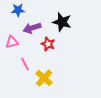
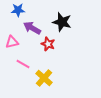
purple arrow: rotated 48 degrees clockwise
pink line: moved 2 px left; rotated 32 degrees counterclockwise
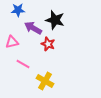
black star: moved 7 px left, 2 px up
purple arrow: moved 1 px right
yellow cross: moved 1 px right, 3 px down; rotated 12 degrees counterclockwise
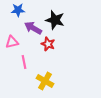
pink line: moved 1 px right, 2 px up; rotated 48 degrees clockwise
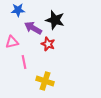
yellow cross: rotated 12 degrees counterclockwise
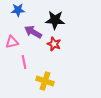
black star: rotated 12 degrees counterclockwise
purple arrow: moved 4 px down
red star: moved 6 px right
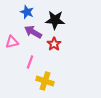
blue star: moved 9 px right, 2 px down; rotated 24 degrees clockwise
red star: rotated 16 degrees clockwise
pink line: moved 6 px right; rotated 32 degrees clockwise
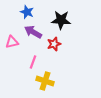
black star: moved 6 px right
red star: rotated 16 degrees clockwise
pink line: moved 3 px right
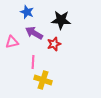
purple arrow: moved 1 px right, 1 px down
pink line: rotated 16 degrees counterclockwise
yellow cross: moved 2 px left, 1 px up
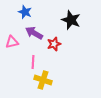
blue star: moved 2 px left
black star: moved 10 px right; rotated 18 degrees clockwise
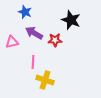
red star: moved 1 px right, 4 px up; rotated 16 degrees clockwise
yellow cross: moved 2 px right
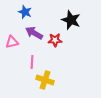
pink line: moved 1 px left
